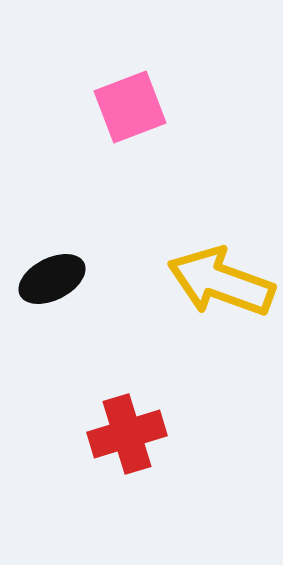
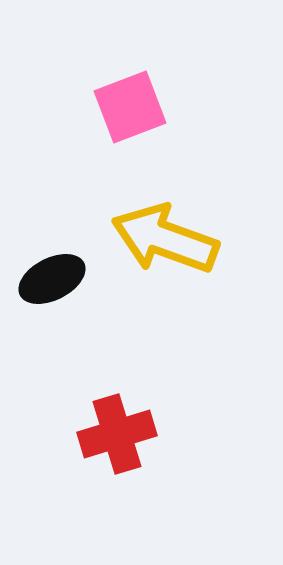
yellow arrow: moved 56 px left, 43 px up
red cross: moved 10 px left
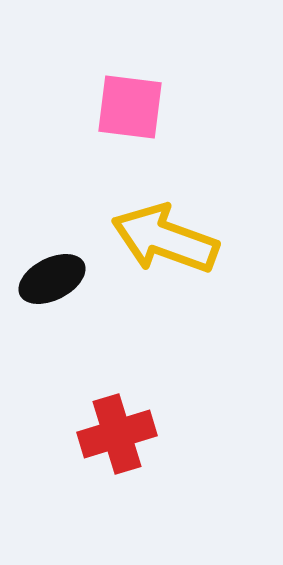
pink square: rotated 28 degrees clockwise
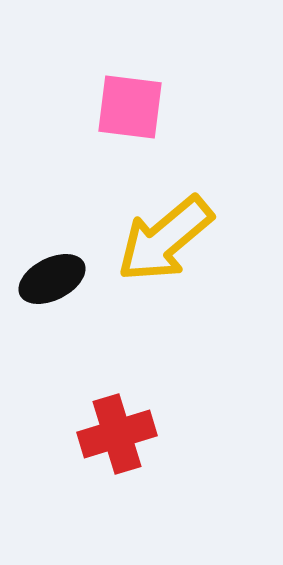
yellow arrow: rotated 60 degrees counterclockwise
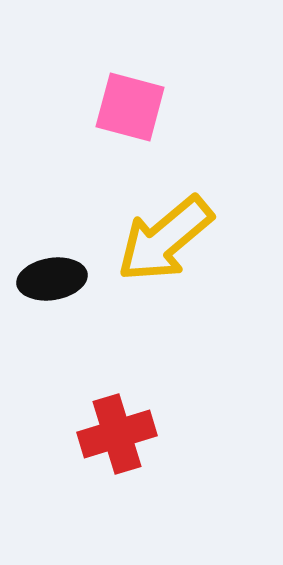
pink square: rotated 8 degrees clockwise
black ellipse: rotated 18 degrees clockwise
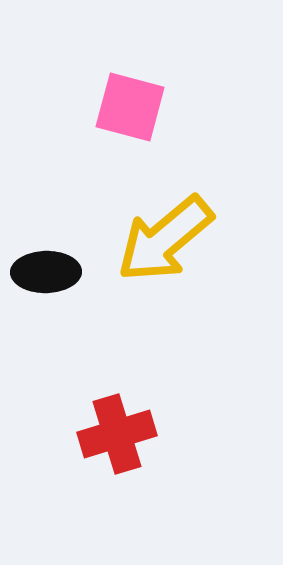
black ellipse: moved 6 px left, 7 px up; rotated 8 degrees clockwise
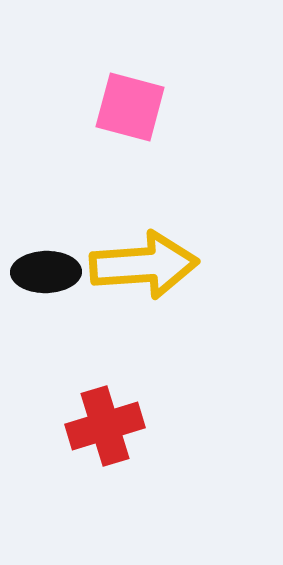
yellow arrow: moved 21 px left, 26 px down; rotated 144 degrees counterclockwise
red cross: moved 12 px left, 8 px up
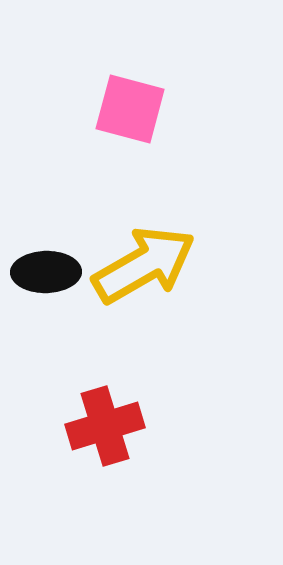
pink square: moved 2 px down
yellow arrow: rotated 26 degrees counterclockwise
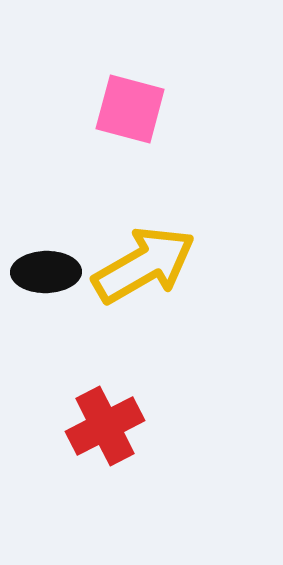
red cross: rotated 10 degrees counterclockwise
